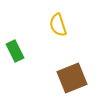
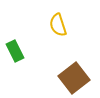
brown square: moved 2 px right; rotated 16 degrees counterclockwise
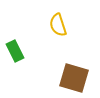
brown square: rotated 36 degrees counterclockwise
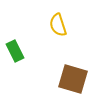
brown square: moved 1 px left, 1 px down
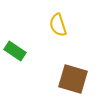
green rectangle: rotated 30 degrees counterclockwise
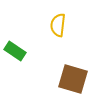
yellow semicircle: rotated 25 degrees clockwise
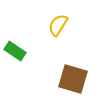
yellow semicircle: rotated 25 degrees clockwise
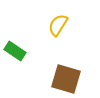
brown square: moved 7 px left
